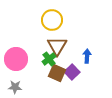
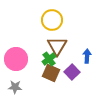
brown square: moved 6 px left
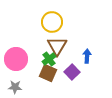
yellow circle: moved 2 px down
brown square: moved 3 px left
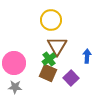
yellow circle: moved 1 px left, 2 px up
pink circle: moved 2 px left, 4 px down
purple square: moved 1 px left, 6 px down
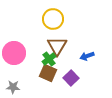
yellow circle: moved 2 px right, 1 px up
blue arrow: rotated 112 degrees counterclockwise
pink circle: moved 10 px up
gray star: moved 2 px left
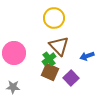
yellow circle: moved 1 px right, 1 px up
brown triangle: moved 2 px right; rotated 15 degrees counterclockwise
brown square: moved 2 px right, 1 px up
